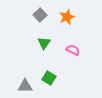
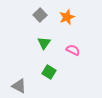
green square: moved 6 px up
gray triangle: moved 6 px left; rotated 28 degrees clockwise
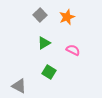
green triangle: rotated 24 degrees clockwise
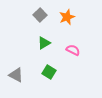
gray triangle: moved 3 px left, 11 px up
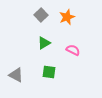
gray square: moved 1 px right
green square: rotated 24 degrees counterclockwise
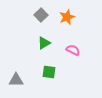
gray triangle: moved 5 px down; rotated 28 degrees counterclockwise
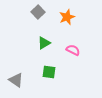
gray square: moved 3 px left, 3 px up
gray triangle: rotated 35 degrees clockwise
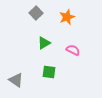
gray square: moved 2 px left, 1 px down
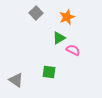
green triangle: moved 15 px right, 5 px up
